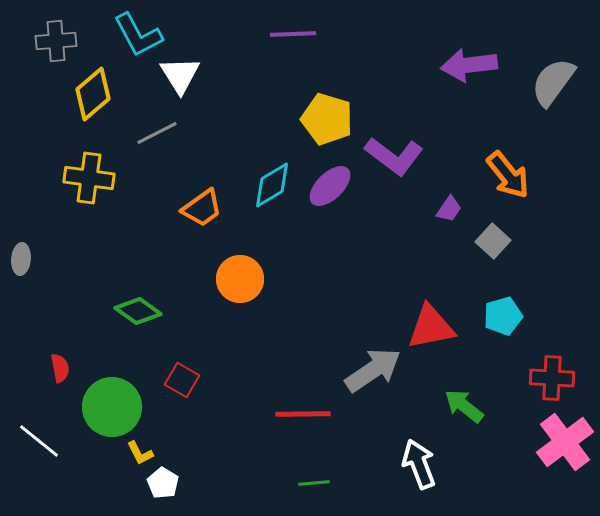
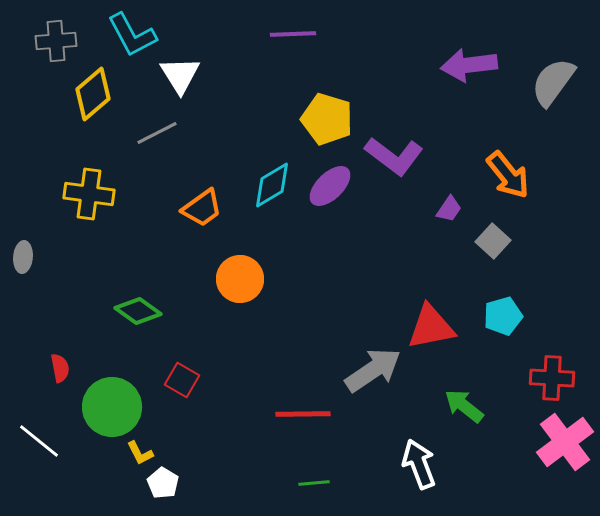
cyan L-shape: moved 6 px left
yellow cross: moved 16 px down
gray ellipse: moved 2 px right, 2 px up
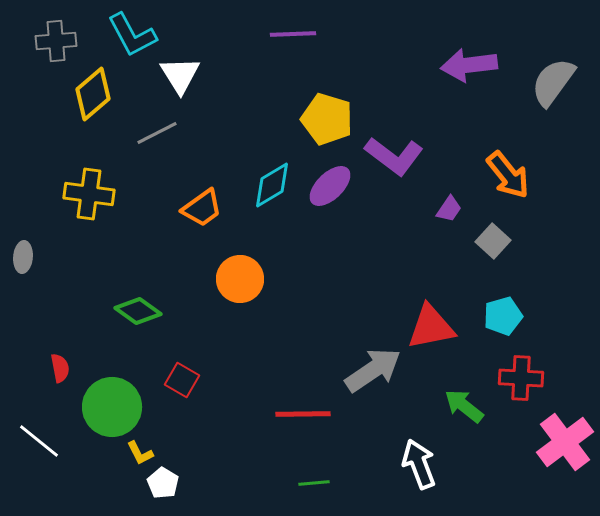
red cross: moved 31 px left
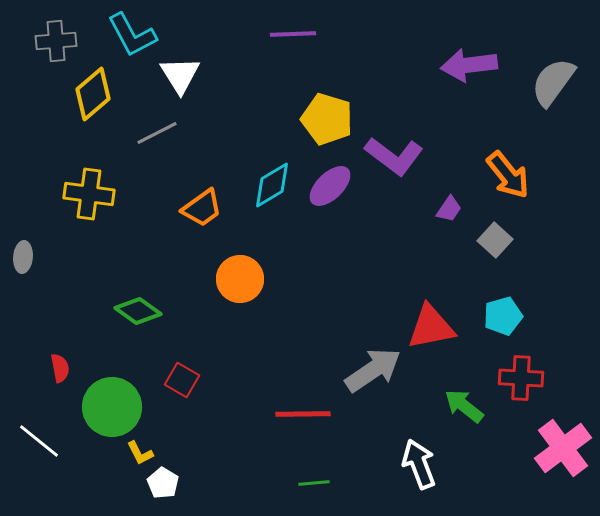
gray square: moved 2 px right, 1 px up
pink cross: moved 2 px left, 6 px down
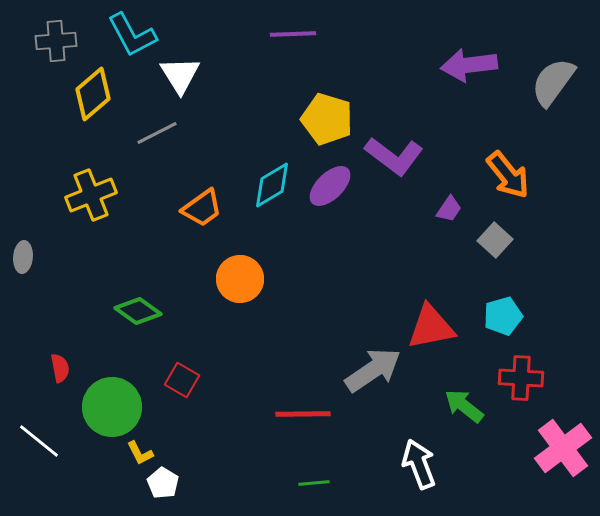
yellow cross: moved 2 px right, 1 px down; rotated 30 degrees counterclockwise
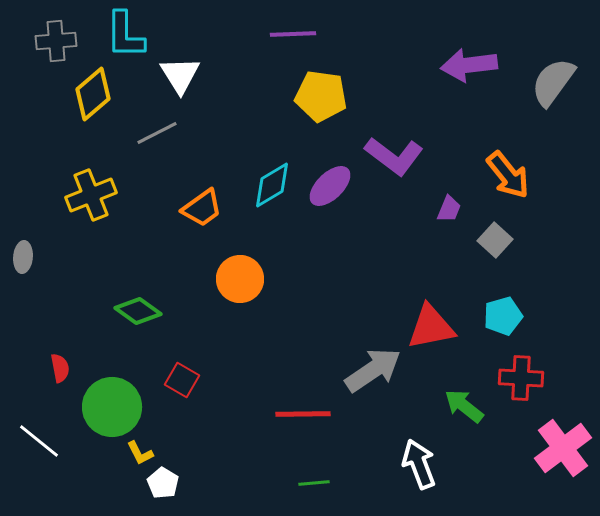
cyan L-shape: moved 7 px left; rotated 28 degrees clockwise
yellow pentagon: moved 6 px left, 23 px up; rotated 9 degrees counterclockwise
purple trapezoid: rotated 12 degrees counterclockwise
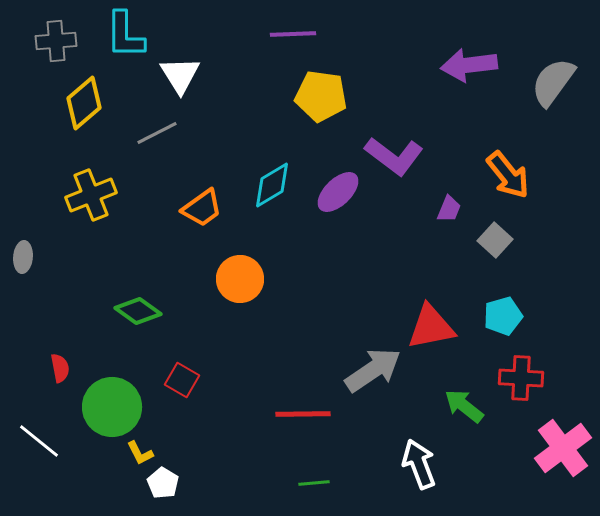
yellow diamond: moved 9 px left, 9 px down
purple ellipse: moved 8 px right, 6 px down
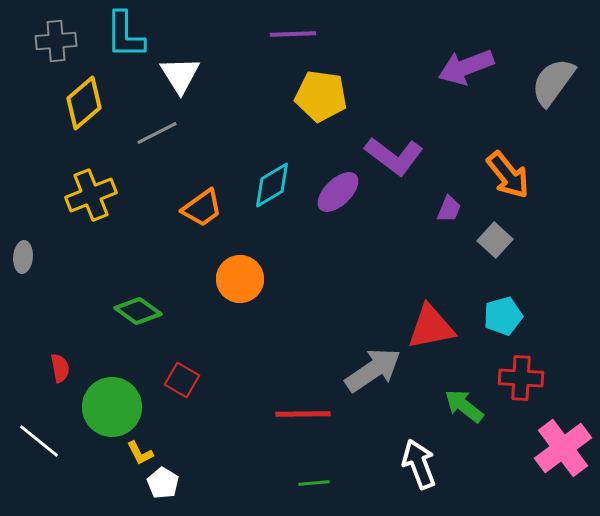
purple arrow: moved 3 px left, 2 px down; rotated 14 degrees counterclockwise
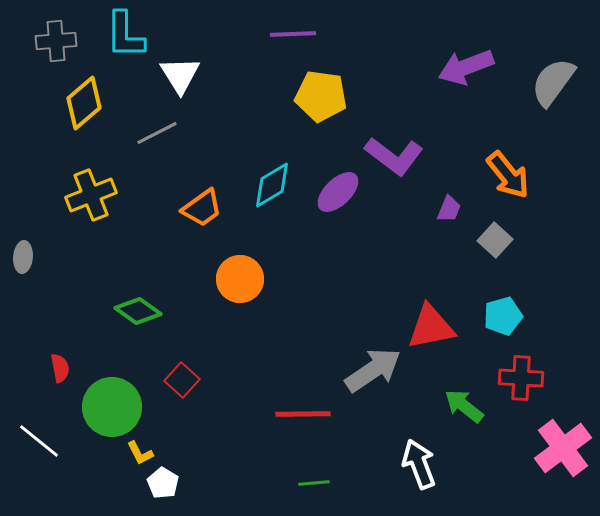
red square: rotated 12 degrees clockwise
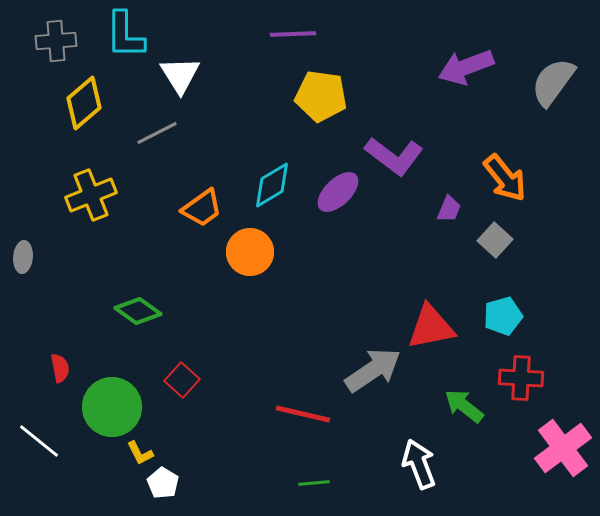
orange arrow: moved 3 px left, 3 px down
orange circle: moved 10 px right, 27 px up
red line: rotated 14 degrees clockwise
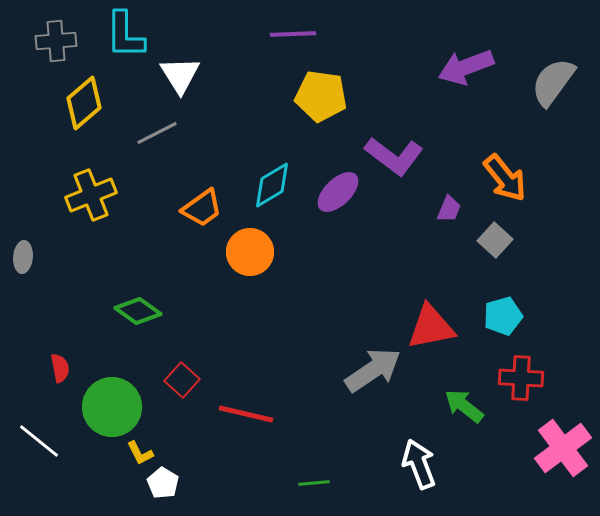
red line: moved 57 px left
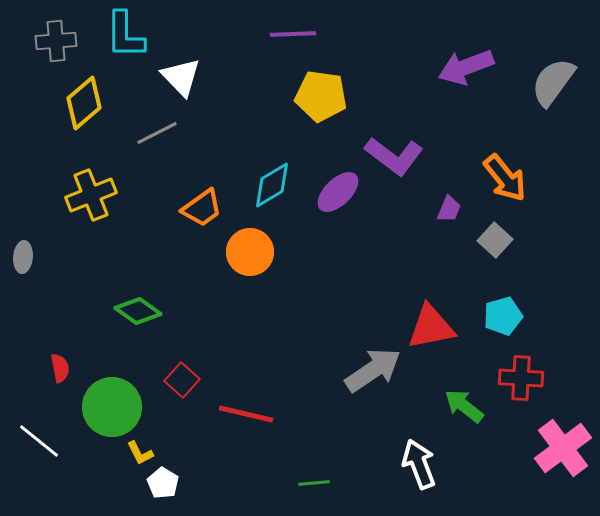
white triangle: moved 1 px right, 2 px down; rotated 12 degrees counterclockwise
